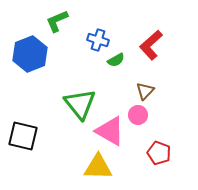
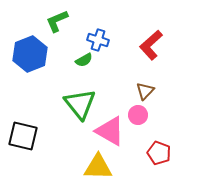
green semicircle: moved 32 px left
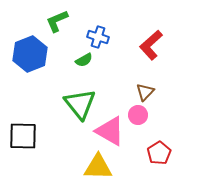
blue cross: moved 3 px up
brown triangle: moved 1 px down
black square: rotated 12 degrees counterclockwise
red pentagon: rotated 20 degrees clockwise
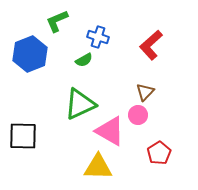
green triangle: rotated 44 degrees clockwise
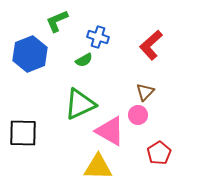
black square: moved 3 px up
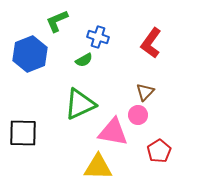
red L-shape: moved 2 px up; rotated 12 degrees counterclockwise
pink triangle: moved 3 px right, 1 px down; rotated 20 degrees counterclockwise
red pentagon: moved 2 px up
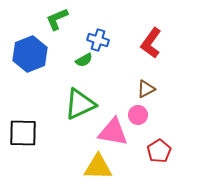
green L-shape: moved 2 px up
blue cross: moved 3 px down
brown triangle: moved 1 px right, 3 px up; rotated 18 degrees clockwise
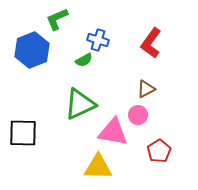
blue hexagon: moved 2 px right, 4 px up
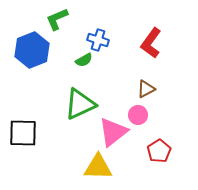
pink triangle: rotated 48 degrees counterclockwise
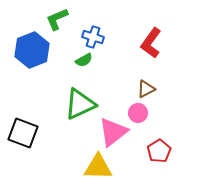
blue cross: moved 5 px left, 3 px up
pink circle: moved 2 px up
black square: rotated 20 degrees clockwise
